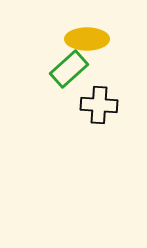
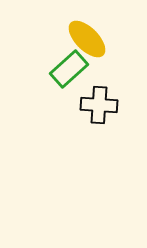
yellow ellipse: rotated 45 degrees clockwise
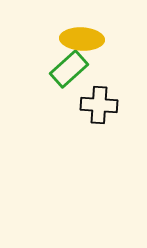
yellow ellipse: moved 5 px left; rotated 42 degrees counterclockwise
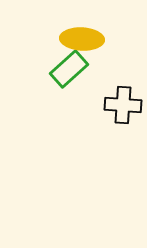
black cross: moved 24 px right
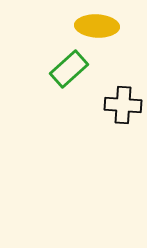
yellow ellipse: moved 15 px right, 13 px up
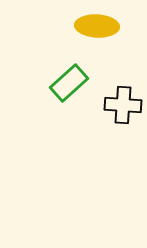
green rectangle: moved 14 px down
